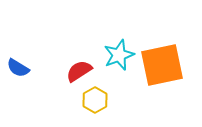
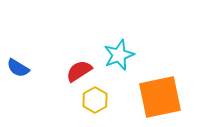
orange square: moved 2 px left, 32 px down
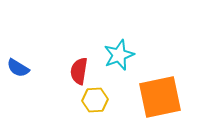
red semicircle: rotated 48 degrees counterclockwise
yellow hexagon: rotated 25 degrees clockwise
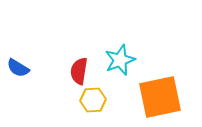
cyan star: moved 1 px right, 5 px down
yellow hexagon: moved 2 px left
